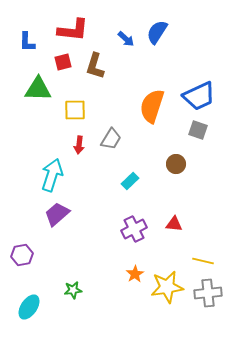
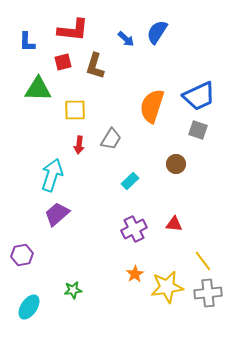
yellow line: rotated 40 degrees clockwise
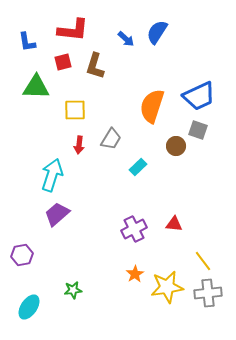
blue L-shape: rotated 10 degrees counterclockwise
green triangle: moved 2 px left, 2 px up
brown circle: moved 18 px up
cyan rectangle: moved 8 px right, 14 px up
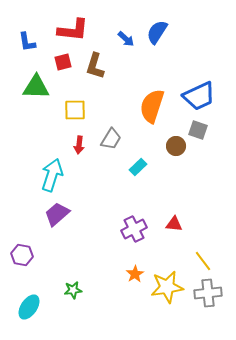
purple hexagon: rotated 20 degrees clockwise
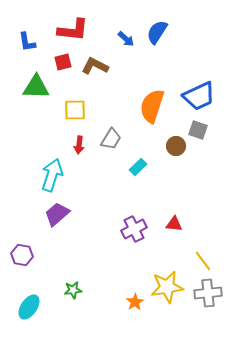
brown L-shape: rotated 100 degrees clockwise
orange star: moved 28 px down
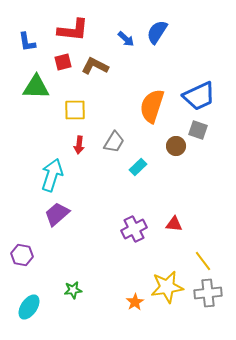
gray trapezoid: moved 3 px right, 3 px down
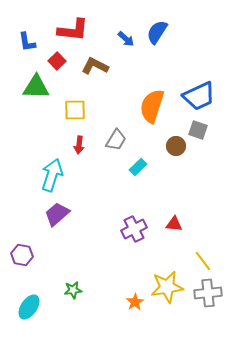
red square: moved 6 px left, 1 px up; rotated 30 degrees counterclockwise
gray trapezoid: moved 2 px right, 2 px up
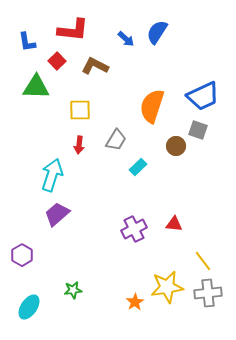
blue trapezoid: moved 4 px right
yellow square: moved 5 px right
purple hexagon: rotated 20 degrees clockwise
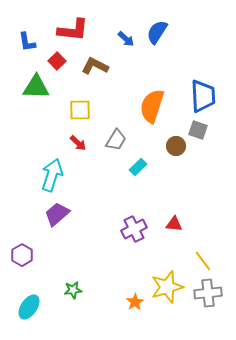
blue trapezoid: rotated 68 degrees counterclockwise
red arrow: moved 1 px left, 2 px up; rotated 54 degrees counterclockwise
yellow star: rotated 8 degrees counterclockwise
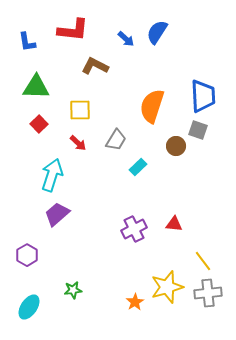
red square: moved 18 px left, 63 px down
purple hexagon: moved 5 px right
